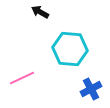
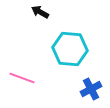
pink line: rotated 45 degrees clockwise
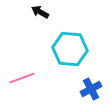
pink line: rotated 40 degrees counterclockwise
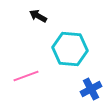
black arrow: moved 2 px left, 4 px down
pink line: moved 4 px right, 2 px up
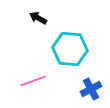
black arrow: moved 2 px down
pink line: moved 7 px right, 5 px down
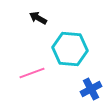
pink line: moved 1 px left, 8 px up
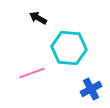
cyan hexagon: moved 1 px left, 1 px up
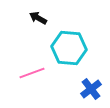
blue cross: rotated 10 degrees counterclockwise
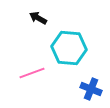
blue cross: rotated 30 degrees counterclockwise
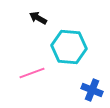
cyan hexagon: moved 1 px up
blue cross: moved 1 px right, 1 px down
